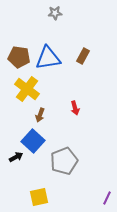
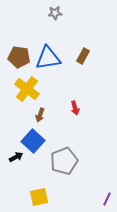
purple line: moved 1 px down
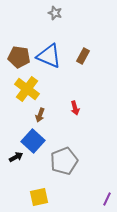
gray star: rotated 24 degrees clockwise
blue triangle: moved 1 px right, 2 px up; rotated 32 degrees clockwise
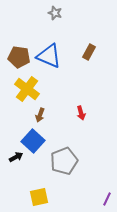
brown rectangle: moved 6 px right, 4 px up
red arrow: moved 6 px right, 5 px down
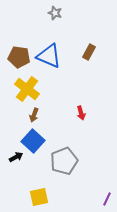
brown arrow: moved 6 px left
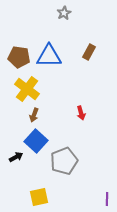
gray star: moved 9 px right; rotated 24 degrees clockwise
blue triangle: rotated 24 degrees counterclockwise
blue square: moved 3 px right
purple line: rotated 24 degrees counterclockwise
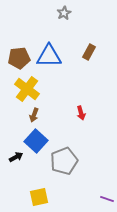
brown pentagon: moved 1 px down; rotated 15 degrees counterclockwise
purple line: rotated 72 degrees counterclockwise
